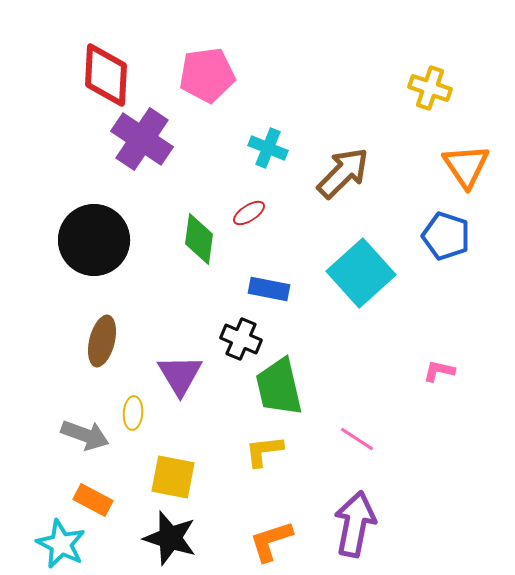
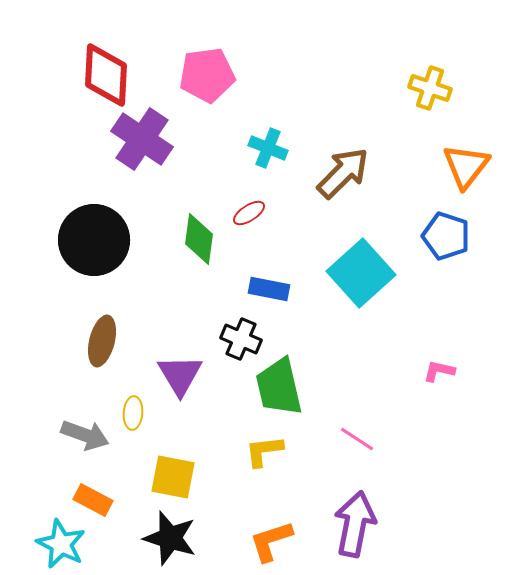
orange triangle: rotated 12 degrees clockwise
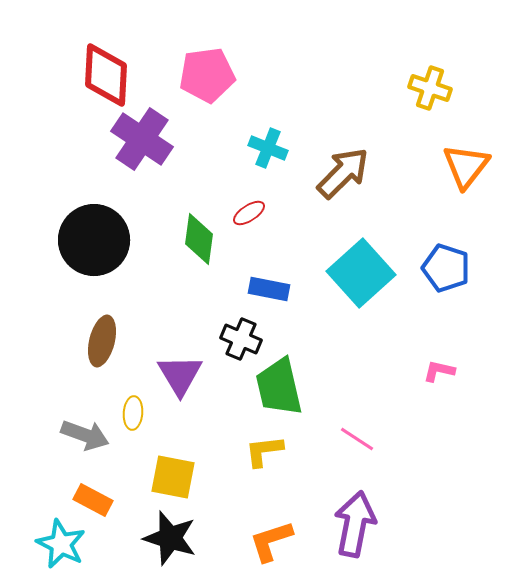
blue pentagon: moved 32 px down
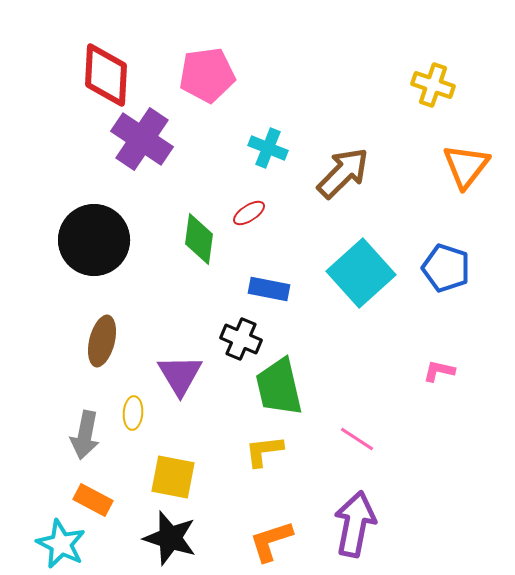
yellow cross: moved 3 px right, 3 px up
gray arrow: rotated 81 degrees clockwise
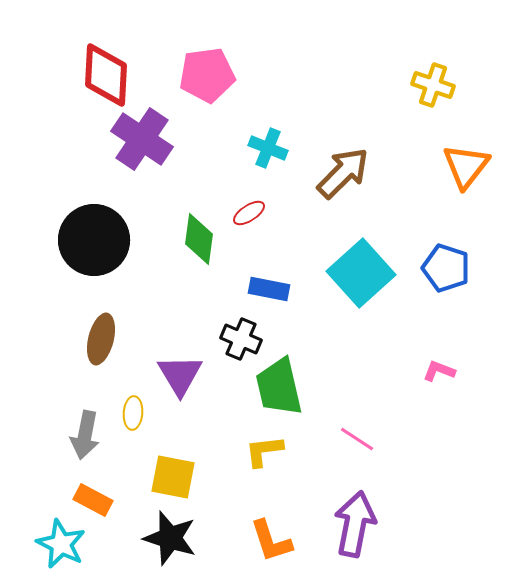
brown ellipse: moved 1 px left, 2 px up
pink L-shape: rotated 8 degrees clockwise
orange L-shape: rotated 90 degrees counterclockwise
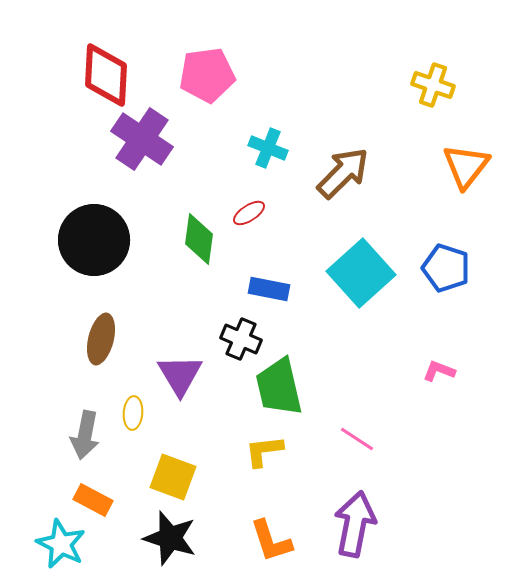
yellow square: rotated 9 degrees clockwise
